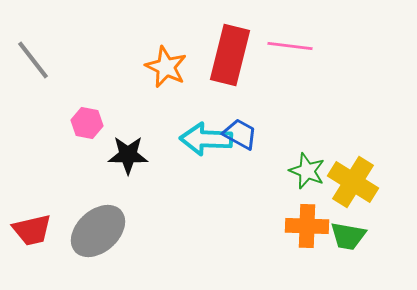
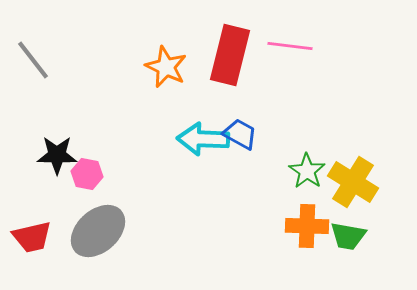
pink hexagon: moved 51 px down
cyan arrow: moved 3 px left
black star: moved 71 px left
green star: rotated 12 degrees clockwise
red trapezoid: moved 7 px down
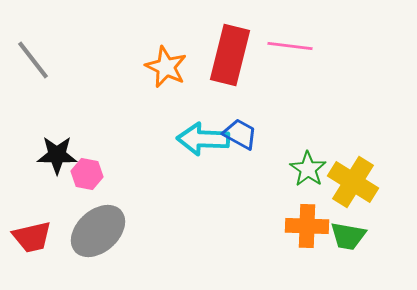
green star: moved 1 px right, 2 px up
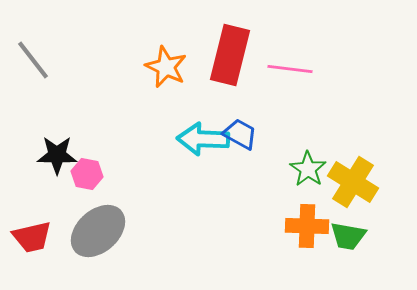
pink line: moved 23 px down
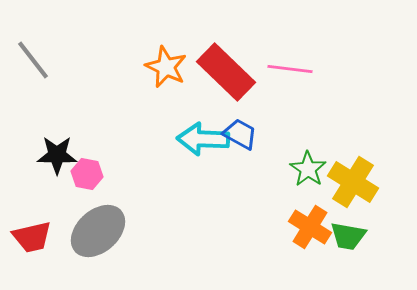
red rectangle: moved 4 px left, 17 px down; rotated 60 degrees counterclockwise
orange cross: moved 3 px right, 1 px down; rotated 30 degrees clockwise
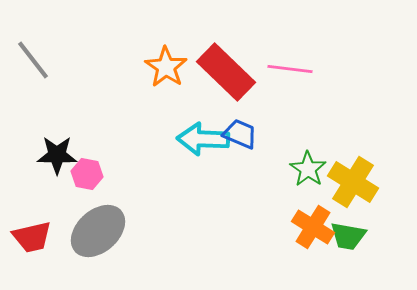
orange star: rotated 9 degrees clockwise
blue trapezoid: rotated 6 degrees counterclockwise
orange cross: moved 3 px right
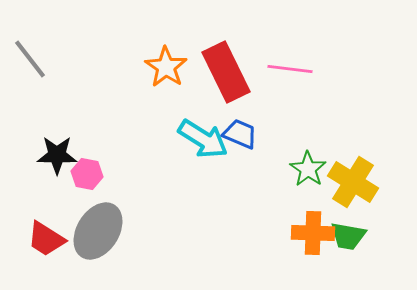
gray line: moved 3 px left, 1 px up
red rectangle: rotated 20 degrees clockwise
cyan arrow: rotated 150 degrees counterclockwise
orange cross: moved 6 px down; rotated 30 degrees counterclockwise
gray ellipse: rotated 16 degrees counterclockwise
red trapezoid: moved 14 px right, 2 px down; rotated 45 degrees clockwise
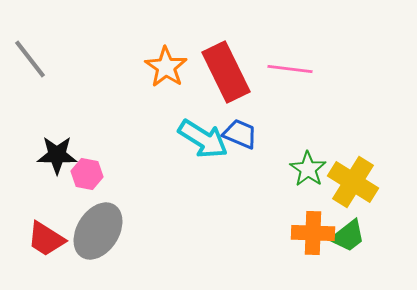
green trapezoid: rotated 48 degrees counterclockwise
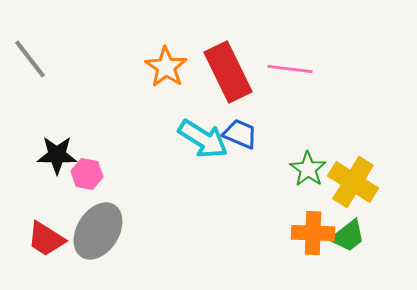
red rectangle: moved 2 px right
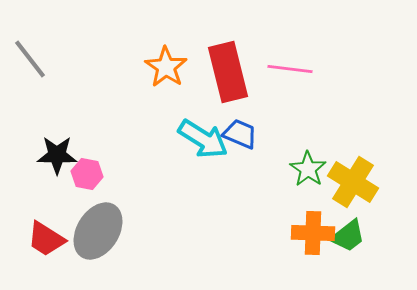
red rectangle: rotated 12 degrees clockwise
